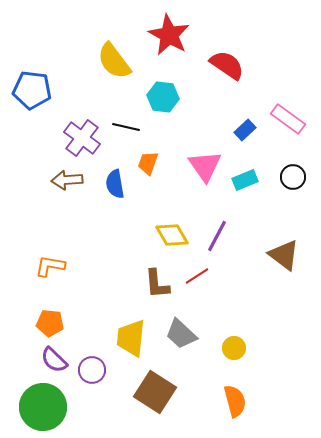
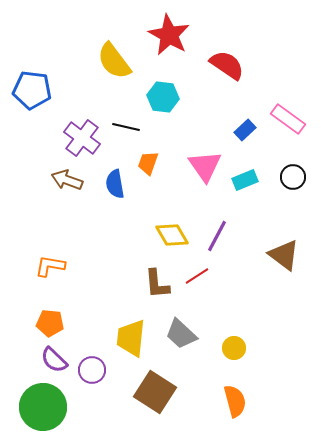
brown arrow: rotated 24 degrees clockwise
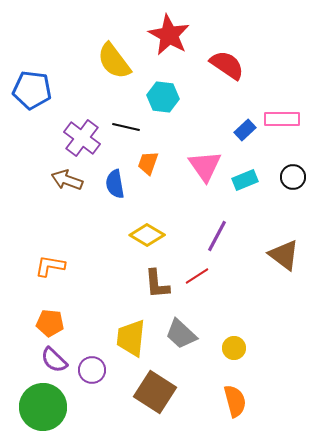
pink rectangle: moved 6 px left; rotated 36 degrees counterclockwise
yellow diamond: moved 25 px left; rotated 28 degrees counterclockwise
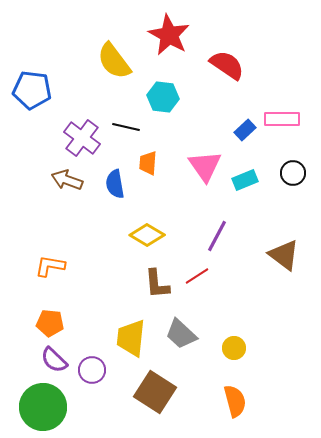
orange trapezoid: rotated 15 degrees counterclockwise
black circle: moved 4 px up
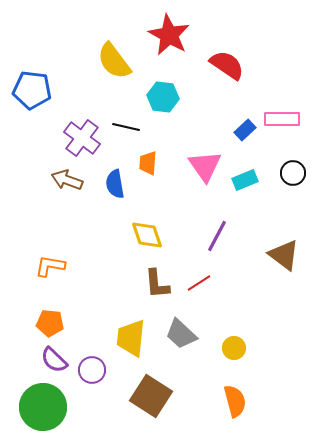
yellow diamond: rotated 40 degrees clockwise
red line: moved 2 px right, 7 px down
brown square: moved 4 px left, 4 px down
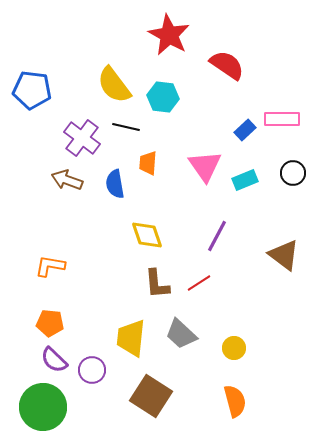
yellow semicircle: moved 24 px down
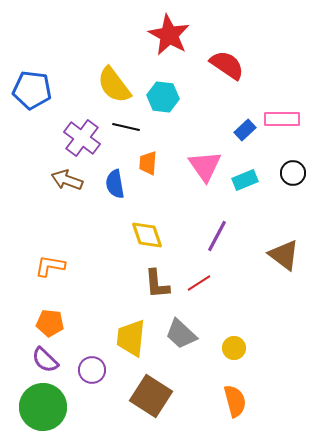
purple semicircle: moved 9 px left
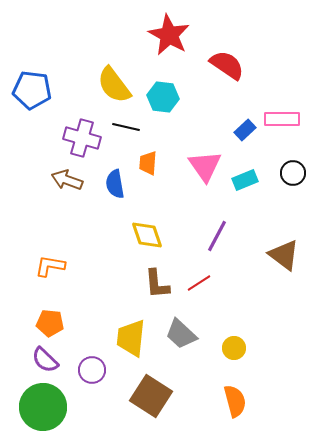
purple cross: rotated 21 degrees counterclockwise
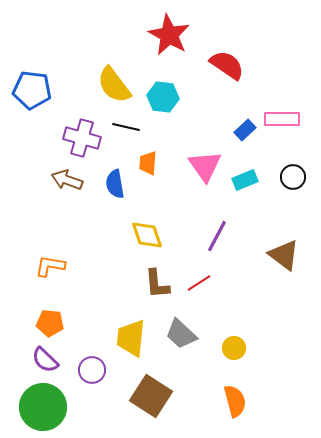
black circle: moved 4 px down
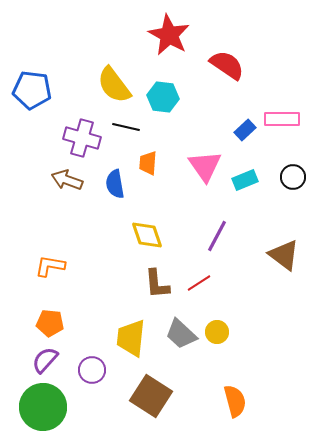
yellow circle: moved 17 px left, 16 px up
purple semicircle: rotated 88 degrees clockwise
